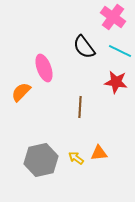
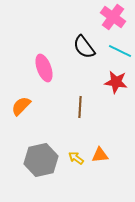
orange semicircle: moved 14 px down
orange triangle: moved 1 px right, 2 px down
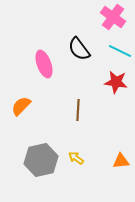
black semicircle: moved 5 px left, 2 px down
pink ellipse: moved 4 px up
brown line: moved 2 px left, 3 px down
orange triangle: moved 21 px right, 6 px down
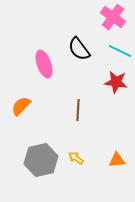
orange triangle: moved 4 px left, 1 px up
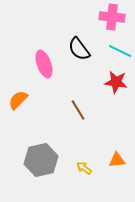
pink cross: moved 1 px left; rotated 30 degrees counterclockwise
orange semicircle: moved 3 px left, 6 px up
brown line: rotated 35 degrees counterclockwise
yellow arrow: moved 8 px right, 10 px down
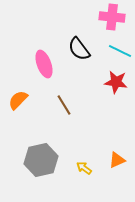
brown line: moved 14 px left, 5 px up
orange triangle: rotated 18 degrees counterclockwise
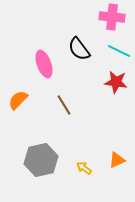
cyan line: moved 1 px left
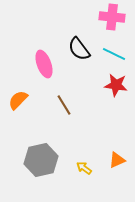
cyan line: moved 5 px left, 3 px down
red star: moved 3 px down
